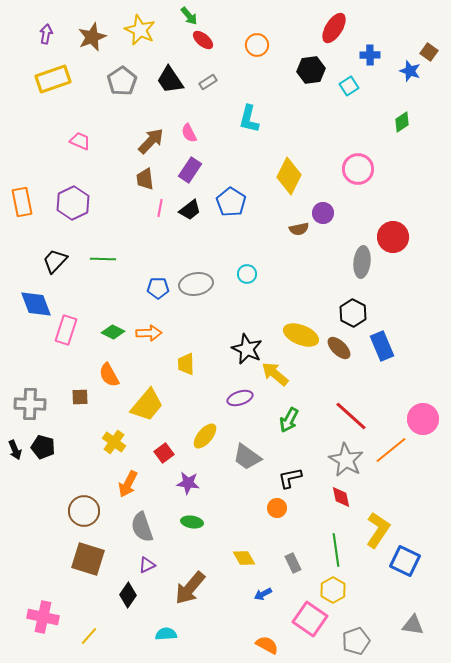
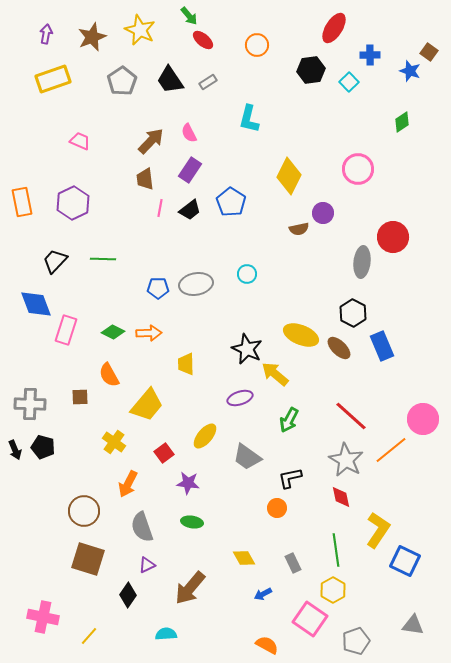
cyan square at (349, 86): moved 4 px up; rotated 12 degrees counterclockwise
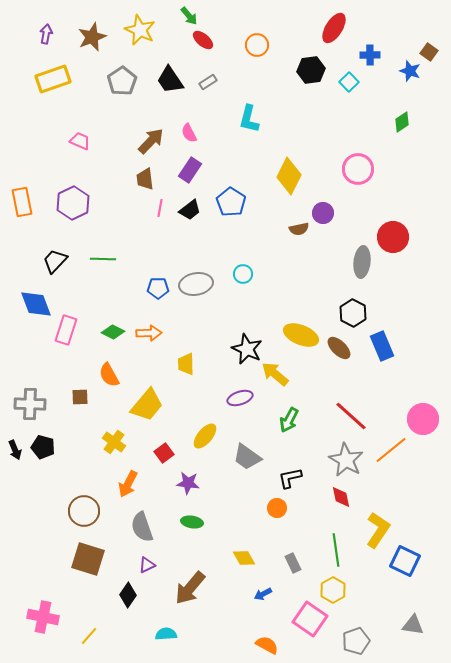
cyan circle at (247, 274): moved 4 px left
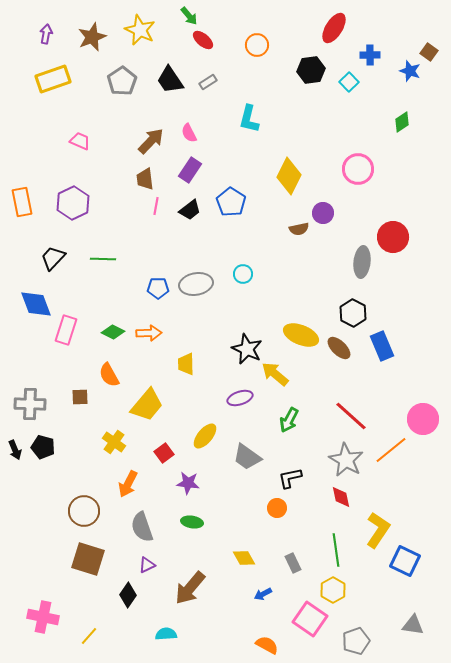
pink line at (160, 208): moved 4 px left, 2 px up
black trapezoid at (55, 261): moved 2 px left, 3 px up
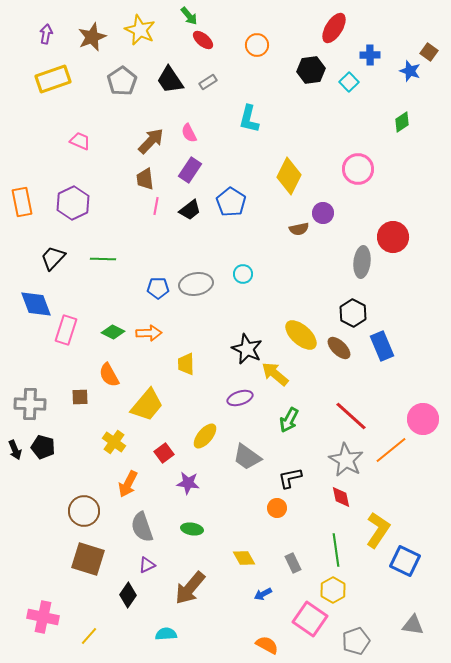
yellow ellipse at (301, 335): rotated 20 degrees clockwise
green ellipse at (192, 522): moved 7 px down
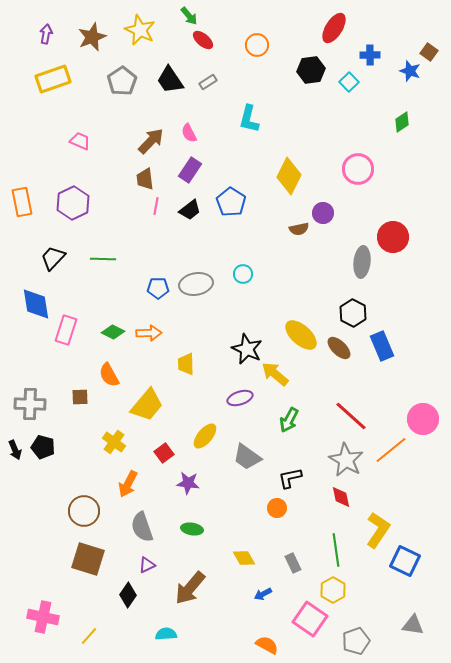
blue diamond at (36, 304): rotated 12 degrees clockwise
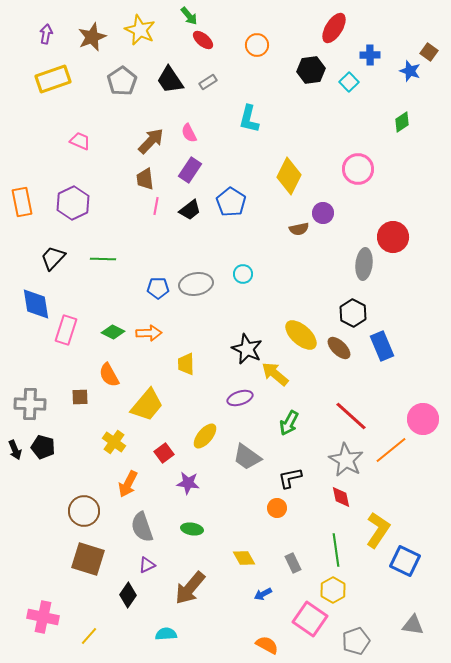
gray ellipse at (362, 262): moved 2 px right, 2 px down
green arrow at (289, 420): moved 3 px down
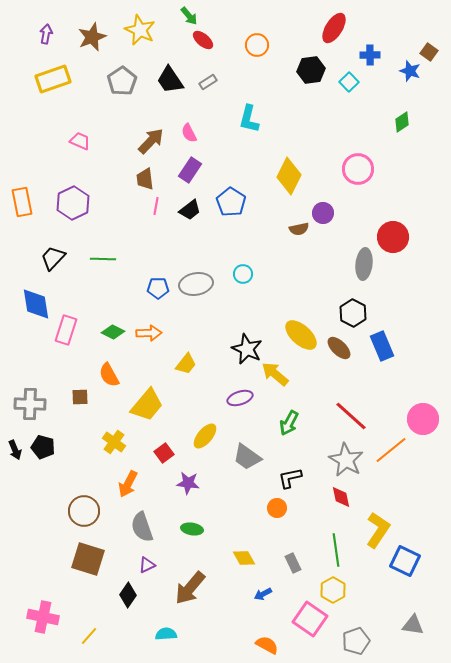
yellow trapezoid at (186, 364): rotated 140 degrees counterclockwise
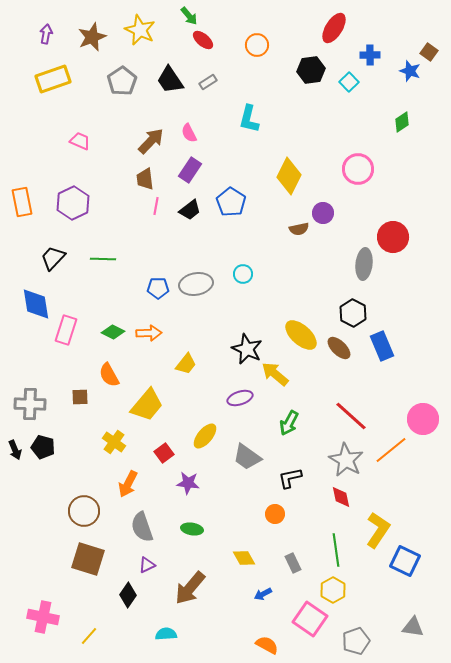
orange circle at (277, 508): moved 2 px left, 6 px down
gray triangle at (413, 625): moved 2 px down
